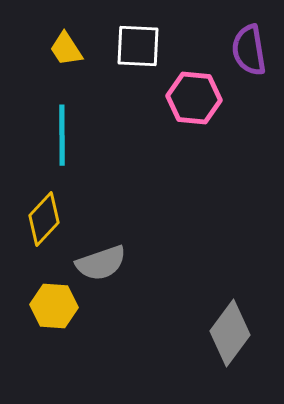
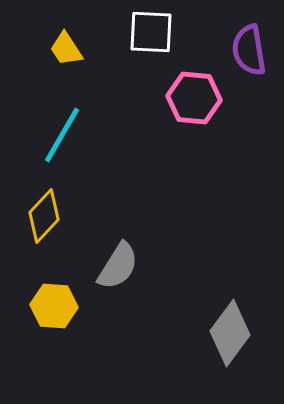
white square: moved 13 px right, 14 px up
cyan line: rotated 30 degrees clockwise
yellow diamond: moved 3 px up
gray semicircle: moved 17 px right, 3 px down; rotated 39 degrees counterclockwise
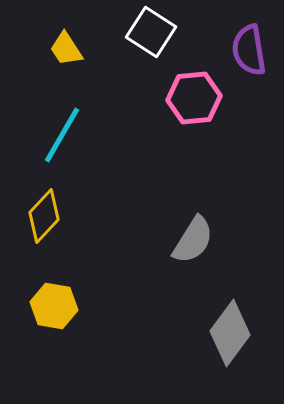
white square: rotated 30 degrees clockwise
pink hexagon: rotated 10 degrees counterclockwise
gray semicircle: moved 75 px right, 26 px up
yellow hexagon: rotated 6 degrees clockwise
